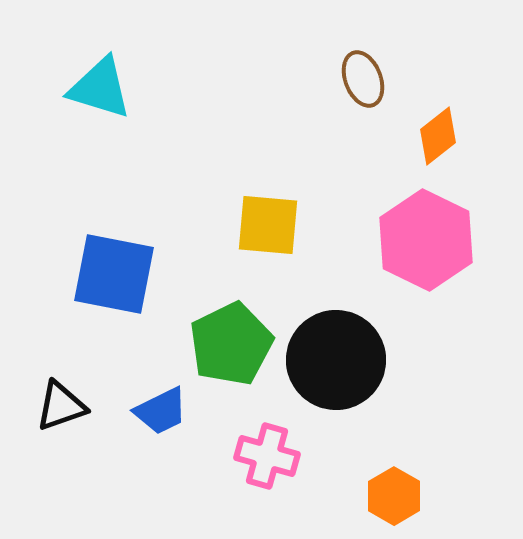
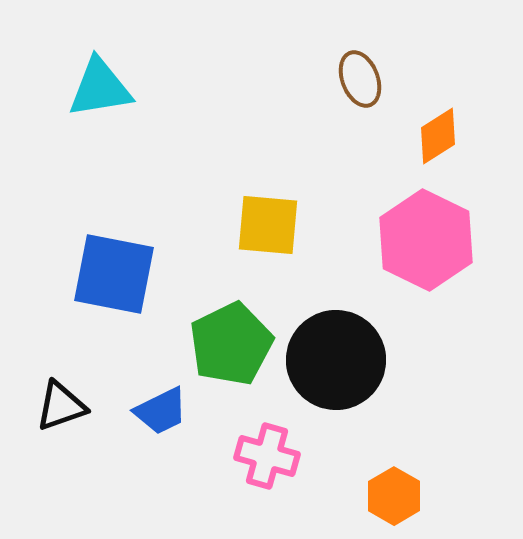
brown ellipse: moved 3 px left
cyan triangle: rotated 26 degrees counterclockwise
orange diamond: rotated 6 degrees clockwise
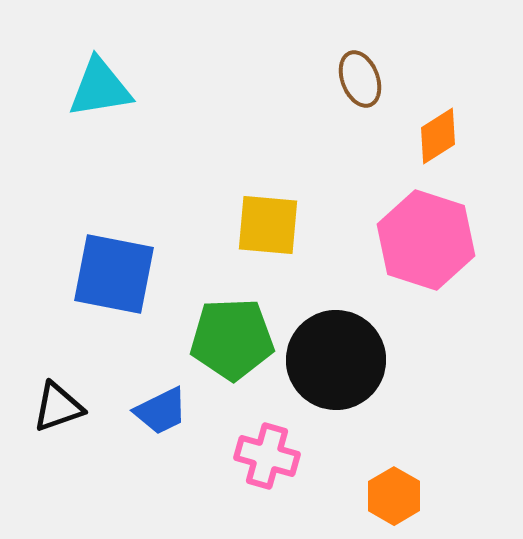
pink hexagon: rotated 8 degrees counterclockwise
green pentagon: moved 1 px right, 5 px up; rotated 24 degrees clockwise
black triangle: moved 3 px left, 1 px down
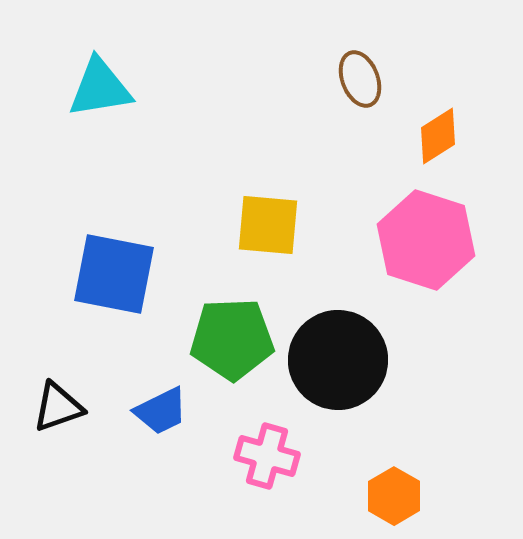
black circle: moved 2 px right
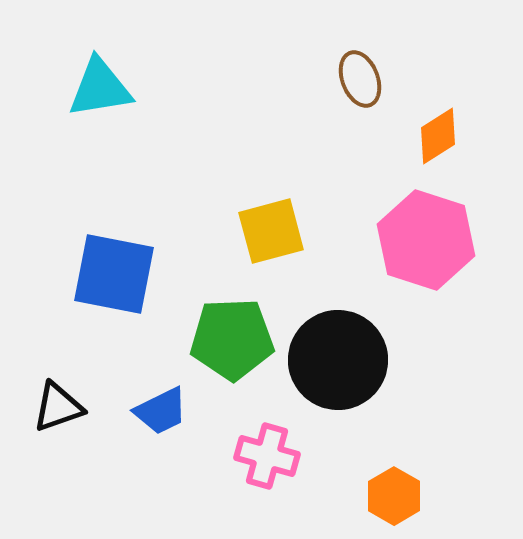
yellow square: moved 3 px right, 6 px down; rotated 20 degrees counterclockwise
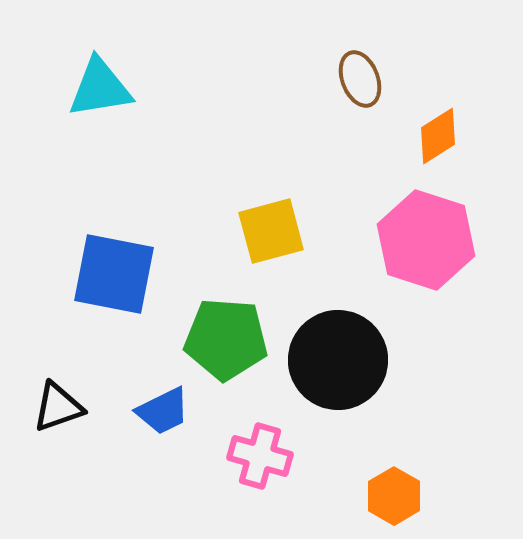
green pentagon: moved 6 px left; rotated 6 degrees clockwise
blue trapezoid: moved 2 px right
pink cross: moved 7 px left
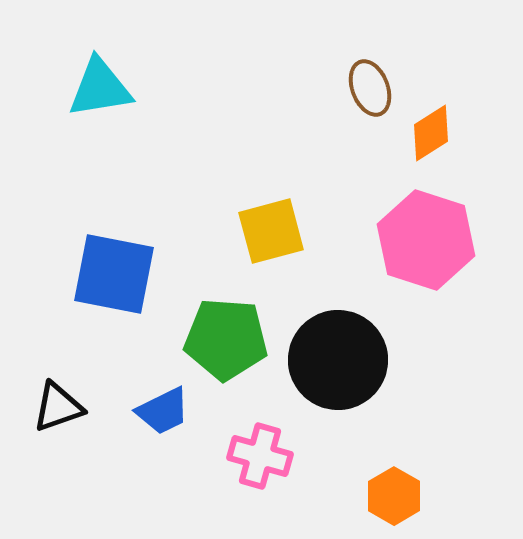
brown ellipse: moved 10 px right, 9 px down
orange diamond: moved 7 px left, 3 px up
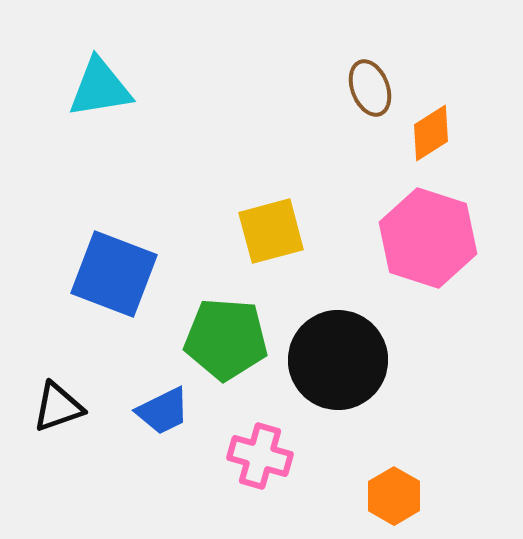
pink hexagon: moved 2 px right, 2 px up
blue square: rotated 10 degrees clockwise
